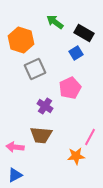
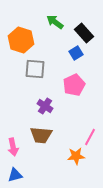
black rectangle: rotated 18 degrees clockwise
gray square: rotated 30 degrees clockwise
pink pentagon: moved 4 px right, 3 px up
pink arrow: moved 2 px left; rotated 108 degrees counterclockwise
blue triangle: rotated 14 degrees clockwise
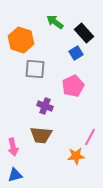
pink pentagon: moved 1 px left, 1 px down
purple cross: rotated 14 degrees counterclockwise
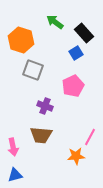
gray square: moved 2 px left, 1 px down; rotated 15 degrees clockwise
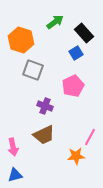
green arrow: rotated 108 degrees clockwise
brown trapezoid: moved 3 px right; rotated 30 degrees counterclockwise
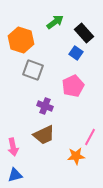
blue square: rotated 24 degrees counterclockwise
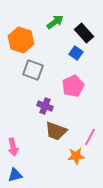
brown trapezoid: moved 12 px right, 4 px up; rotated 45 degrees clockwise
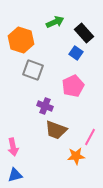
green arrow: rotated 12 degrees clockwise
brown trapezoid: moved 1 px up
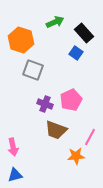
pink pentagon: moved 2 px left, 14 px down
purple cross: moved 2 px up
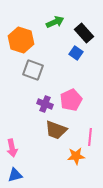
pink line: rotated 24 degrees counterclockwise
pink arrow: moved 1 px left, 1 px down
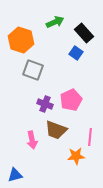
pink arrow: moved 20 px right, 8 px up
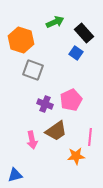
brown trapezoid: moved 1 px down; rotated 55 degrees counterclockwise
